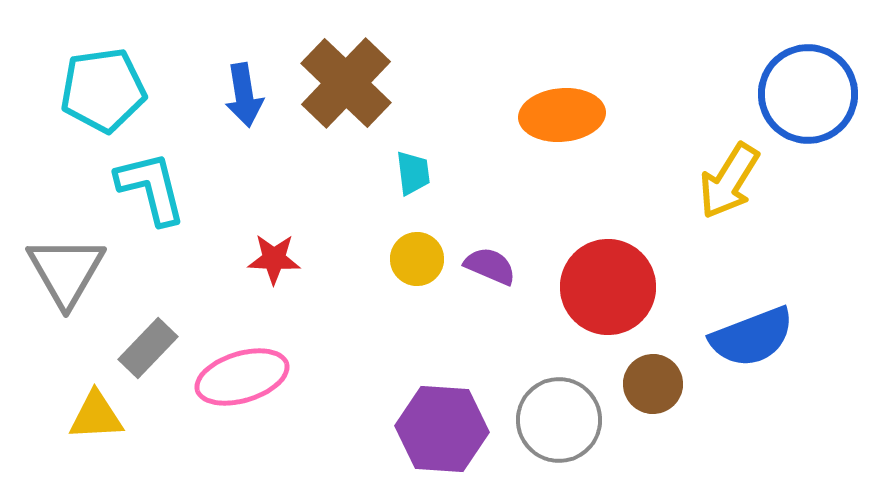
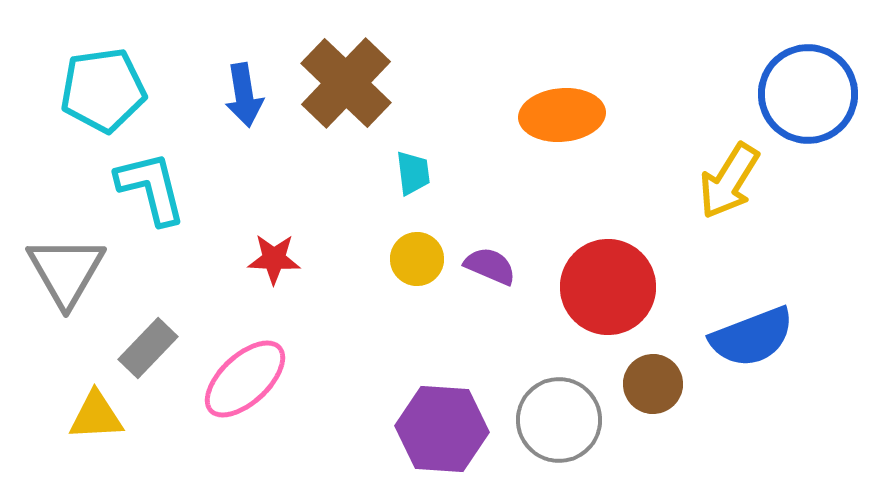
pink ellipse: moved 3 px right, 2 px down; rotated 26 degrees counterclockwise
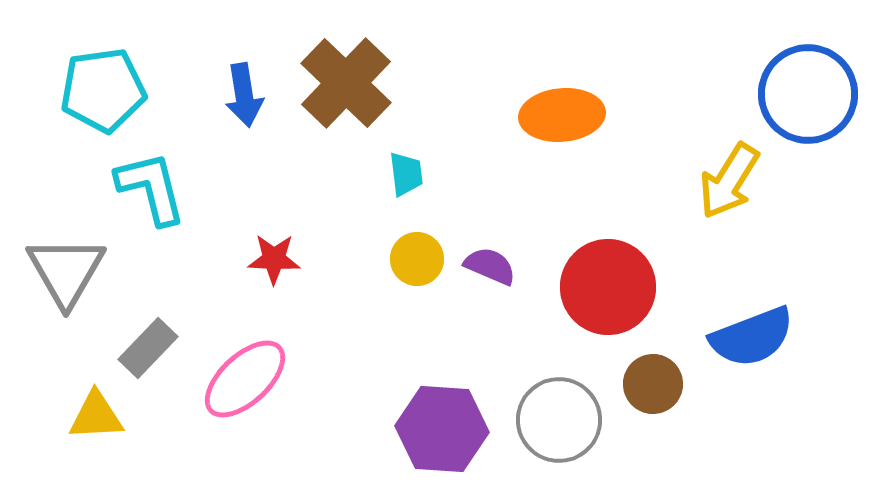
cyan trapezoid: moved 7 px left, 1 px down
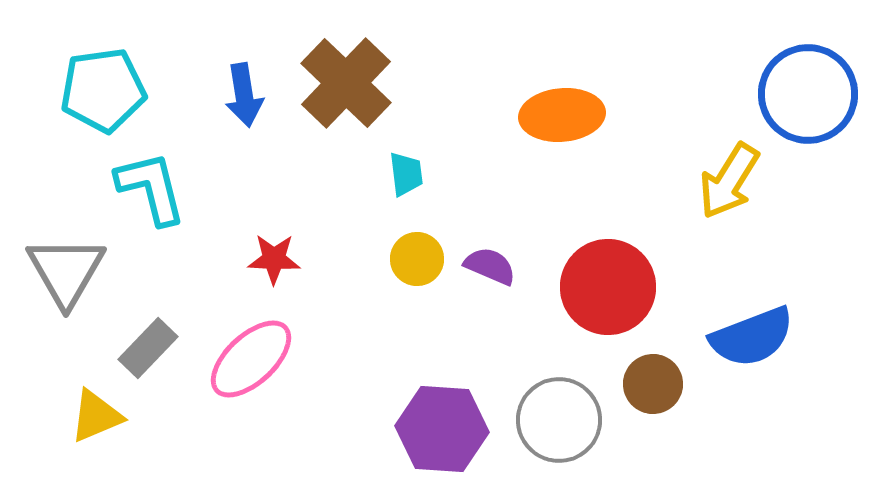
pink ellipse: moved 6 px right, 20 px up
yellow triangle: rotated 20 degrees counterclockwise
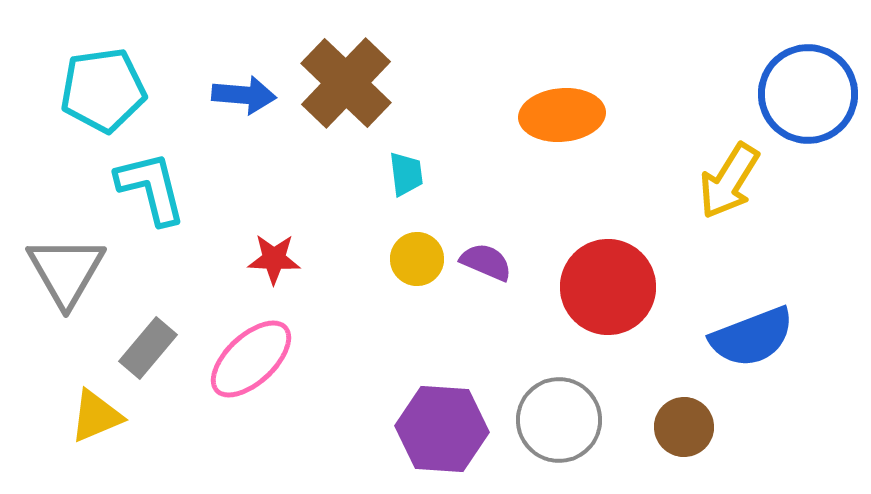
blue arrow: rotated 76 degrees counterclockwise
purple semicircle: moved 4 px left, 4 px up
gray rectangle: rotated 4 degrees counterclockwise
brown circle: moved 31 px right, 43 px down
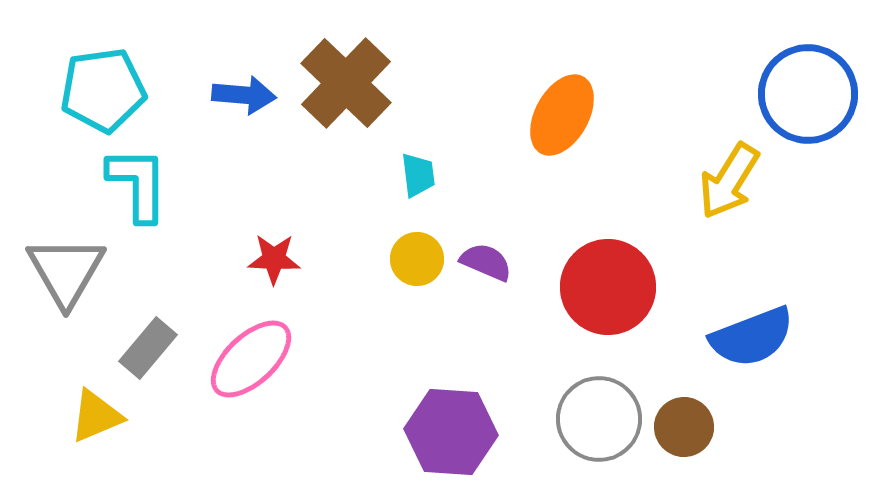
orange ellipse: rotated 56 degrees counterclockwise
cyan trapezoid: moved 12 px right, 1 px down
cyan L-shape: moved 13 px left, 4 px up; rotated 14 degrees clockwise
gray circle: moved 40 px right, 1 px up
purple hexagon: moved 9 px right, 3 px down
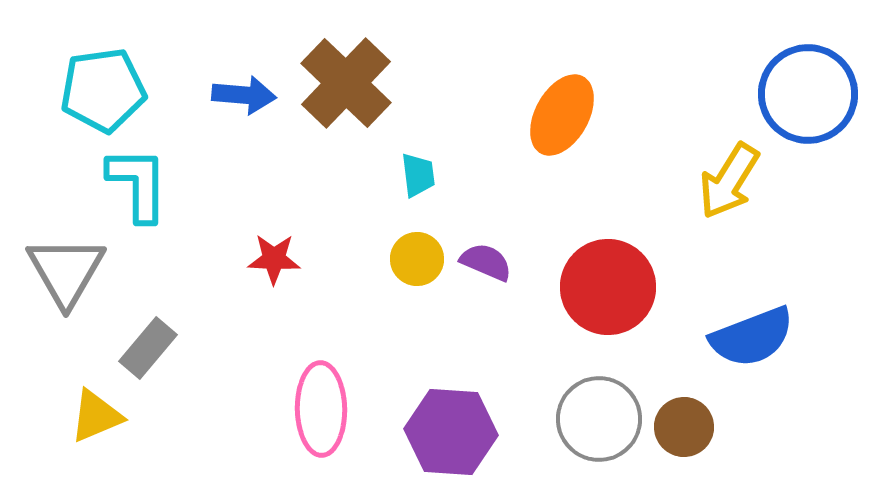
pink ellipse: moved 70 px right, 50 px down; rotated 48 degrees counterclockwise
